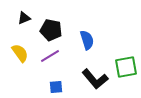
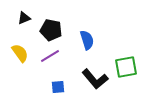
blue square: moved 2 px right
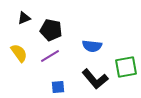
blue semicircle: moved 5 px right, 6 px down; rotated 114 degrees clockwise
yellow semicircle: moved 1 px left
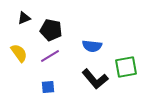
blue square: moved 10 px left
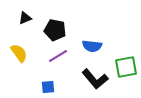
black triangle: moved 1 px right
black pentagon: moved 4 px right
purple line: moved 8 px right
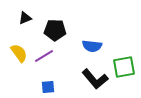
black pentagon: rotated 10 degrees counterclockwise
purple line: moved 14 px left
green square: moved 2 px left
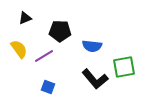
black pentagon: moved 5 px right, 1 px down
yellow semicircle: moved 4 px up
blue square: rotated 24 degrees clockwise
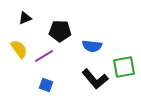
blue square: moved 2 px left, 2 px up
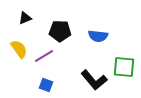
blue semicircle: moved 6 px right, 10 px up
green square: rotated 15 degrees clockwise
black L-shape: moved 1 px left, 1 px down
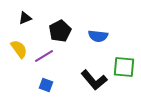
black pentagon: rotated 30 degrees counterclockwise
